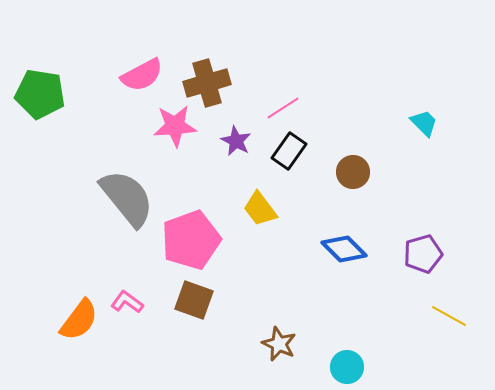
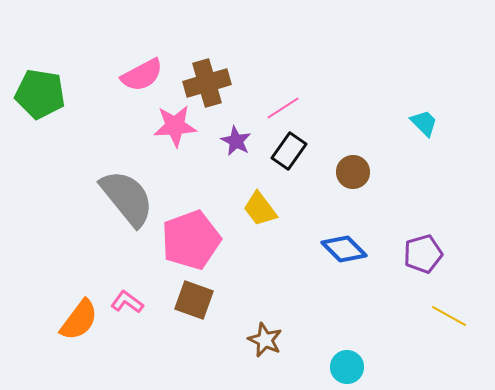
brown star: moved 14 px left, 4 px up
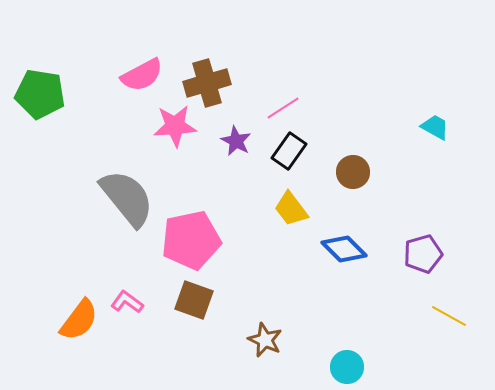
cyan trapezoid: moved 11 px right, 4 px down; rotated 16 degrees counterclockwise
yellow trapezoid: moved 31 px right
pink pentagon: rotated 8 degrees clockwise
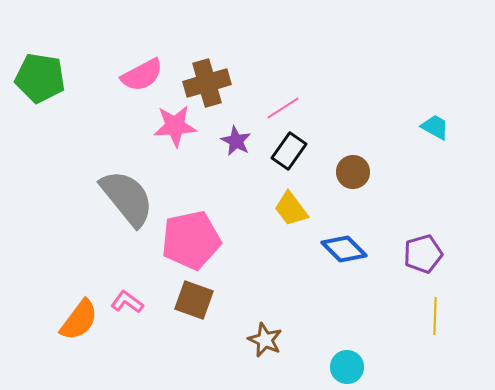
green pentagon: moved 16 px up
yellow line: moved 14 px left; rotated 63 degrees clockwise
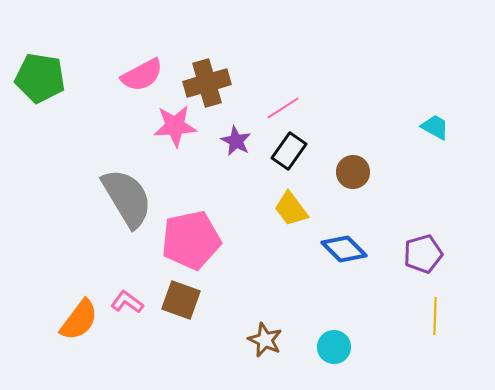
gray semicircle: rotated 8 degrees clockwise
brown square: moved 13 px left
cyan circle: moved 13 px left, 20 px up
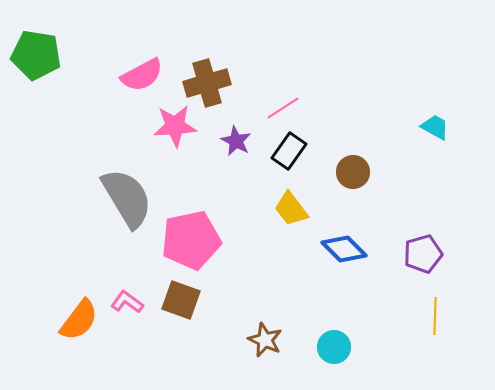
green pentagon: moved 4 px left, 23 px up
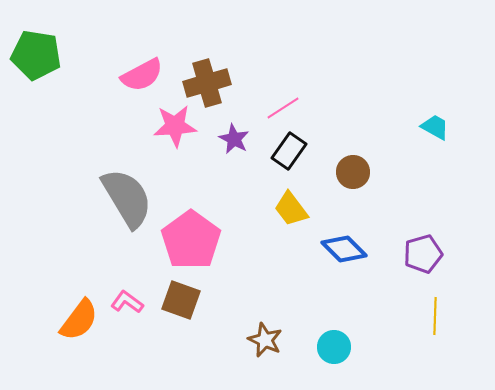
purple star: moved 2 px left, 2 px up
pink pentagon: rotated 24 degrees counterclockwise
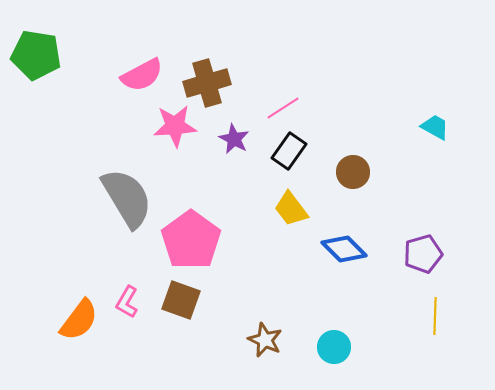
pink L-shape: rotated 96 degrees counterclockwise
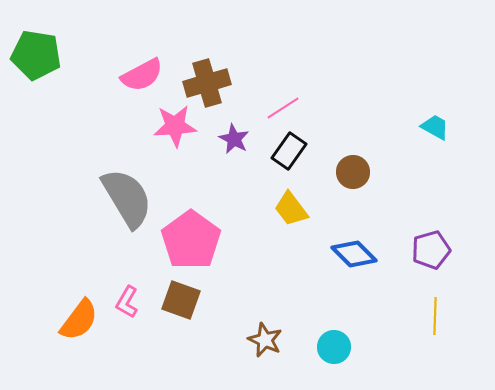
blue diamond: moved 10 px right, 5 px down
purple pentagon: moved 8 px right, 4 px up
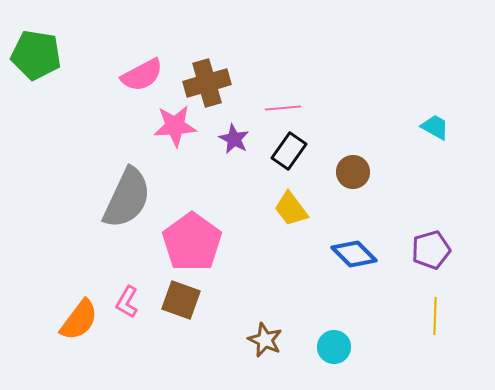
pink line: rotated 28 degrees clockwise
gray semicircle: rotated 56 degrees clockwise
pink pentagon: moved 1 px right, 2 px down
